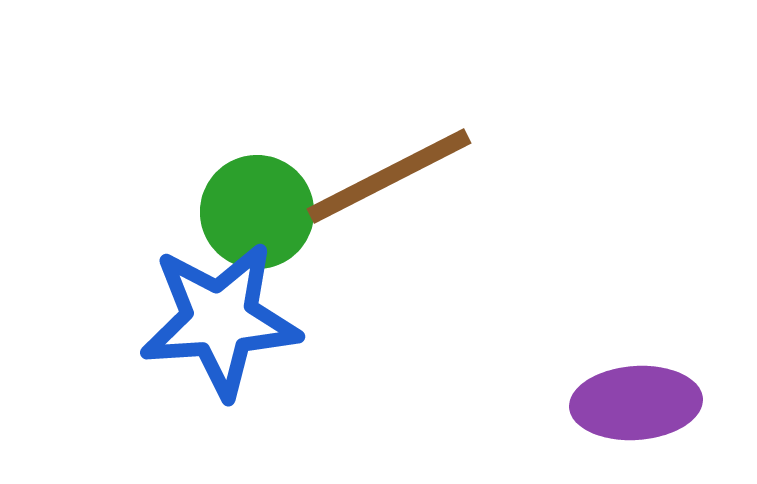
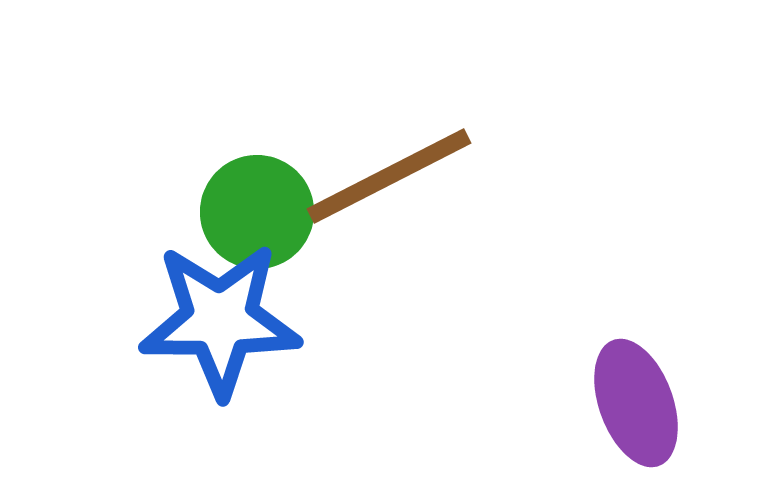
blue star: rotated 4 degrees clockwise
purple ellipse: rotated 74 degrees clockwise
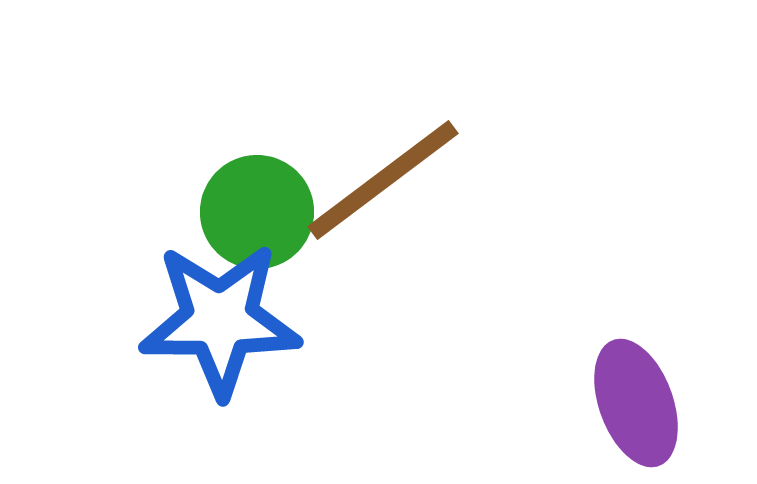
brown line: moved 6 px left, 4 px down; rotated 10 degrees counterclockwise
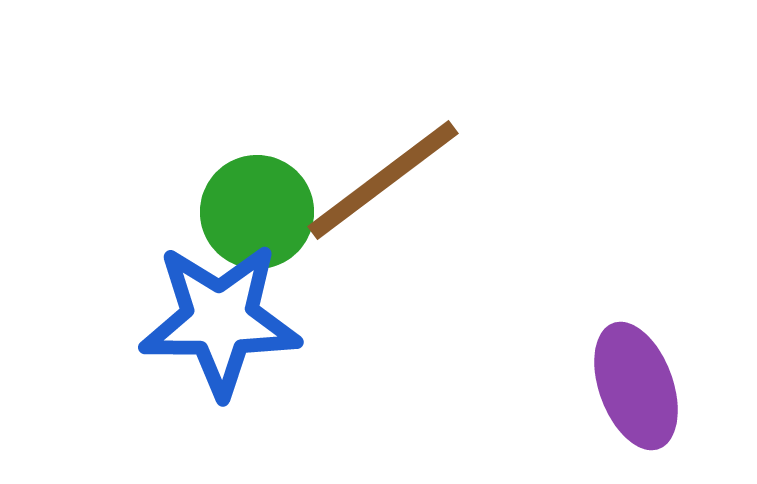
purple ellipse: moved 17 px up
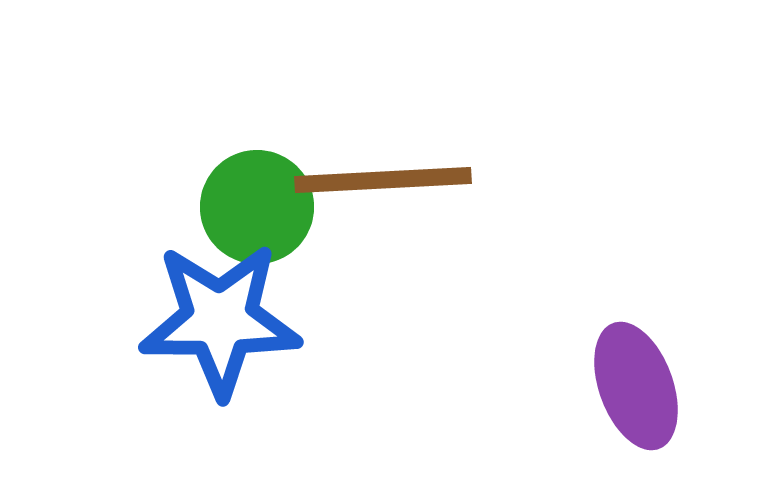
brown line: rotated 34 degrees clockwise
green circle: moved 5 px up
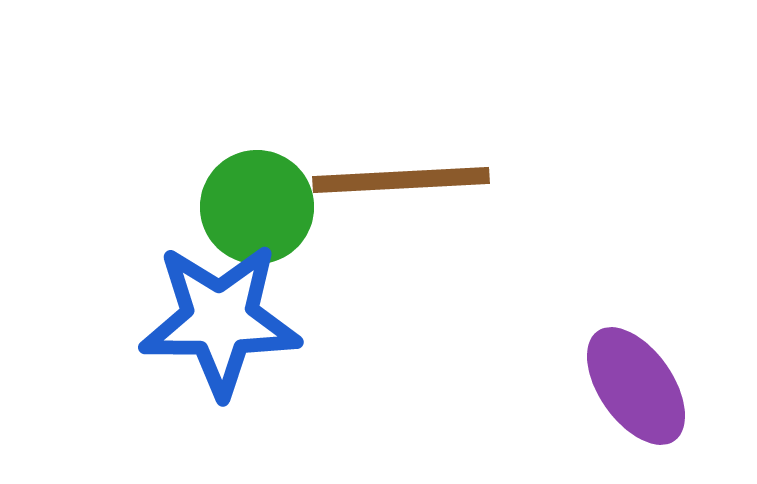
brown line: moved 18 px right
purple ellipse: rotated 15 degrees counterclockwise
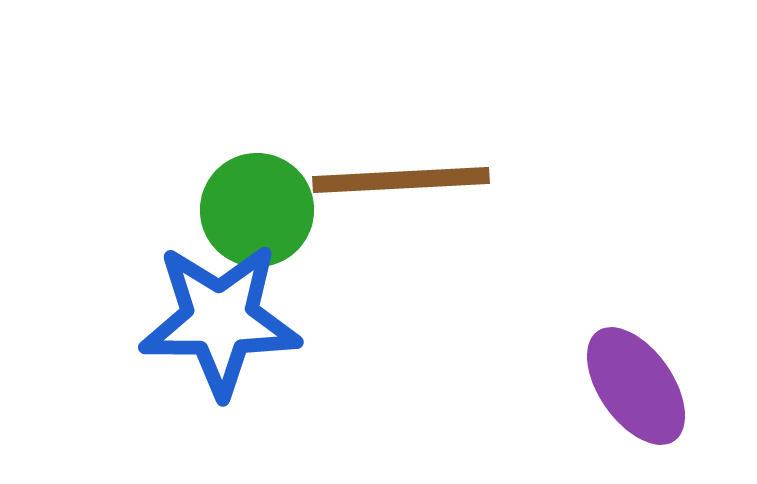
green circle: moved 3 px down
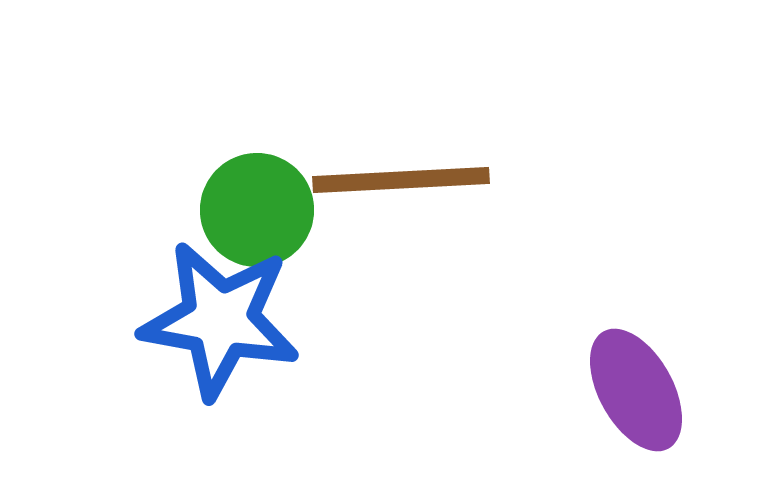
blue star: rotated 10 degrees clockwise
purple ellipse: moved 4 px down; rotated 6 degrees clockwise
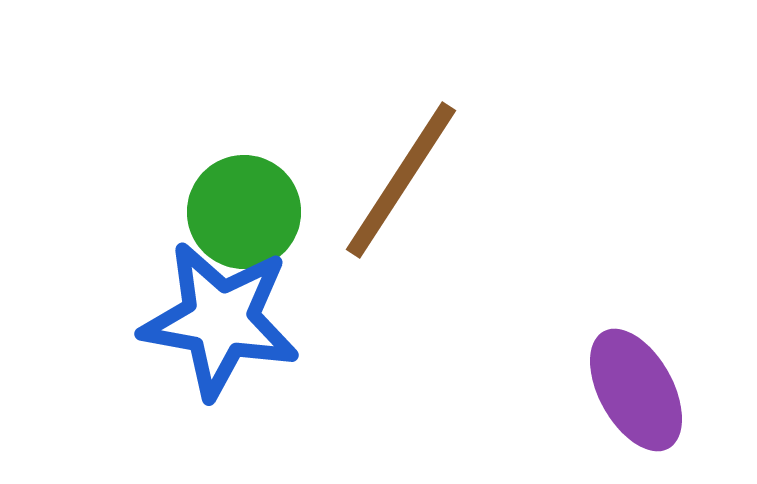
brown line: rotated 54 degrees counterclockwise
green circle: moved 13 px left, 2 px down
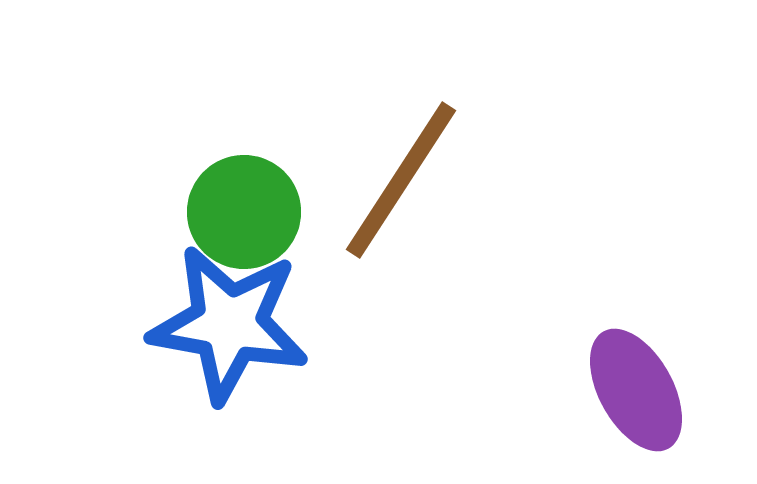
blue star: moved 9 px right, 4 px down
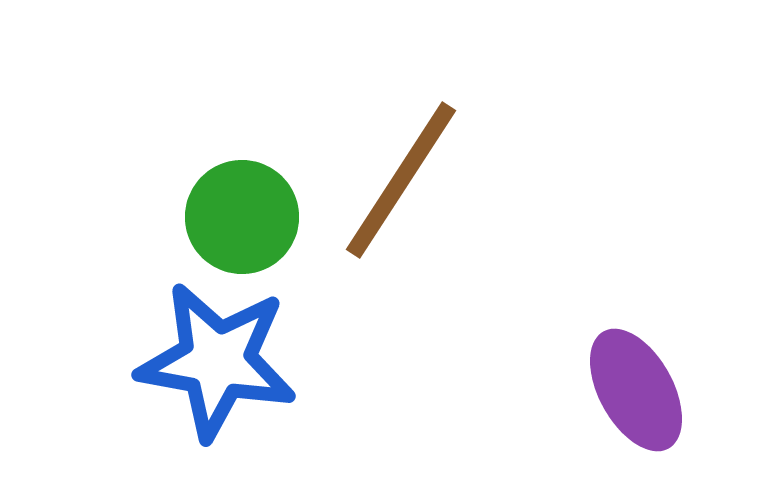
green circle: moved 2 px left, 5 px down
blue star: moved 12 px left, 37 px down
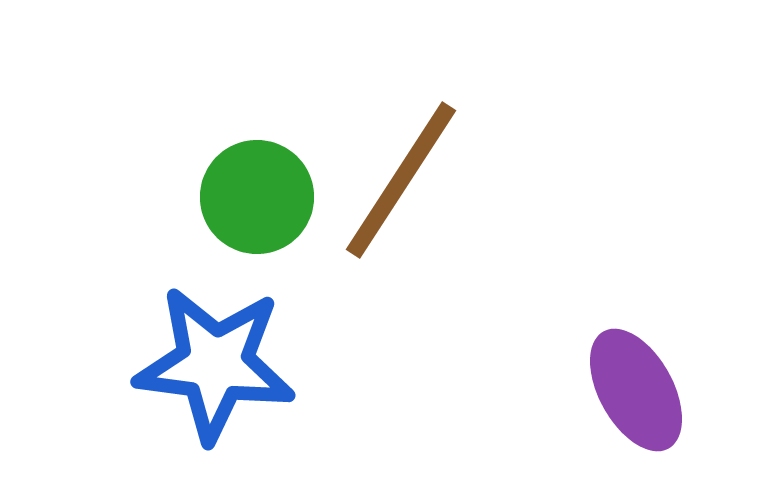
green circle: moved 15 px right, 20 px up
blue star: moved 2 px left, 3 px down; rotated 3 degrees counterclockwise
